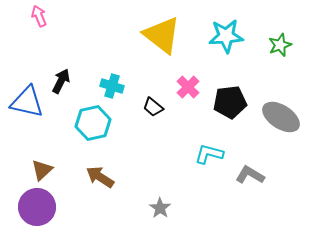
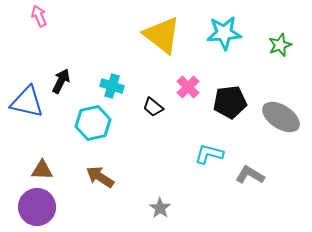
cyan star: moved 2 px left, 3 px up
brown triangle: rotated 45 degrees clockwise
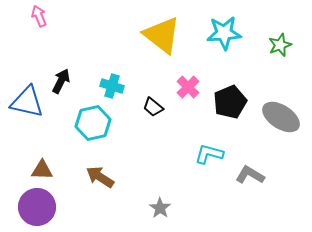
black pentagon: rotated 16 degrees counterclockwise
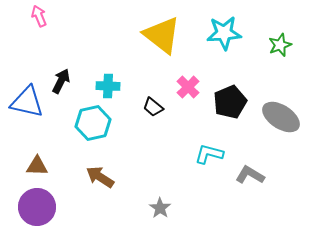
cyan cross: moved 4 px left; rotated 15 degrees counterclockwise
brown triangle: moved 5 px left, 4 px up
